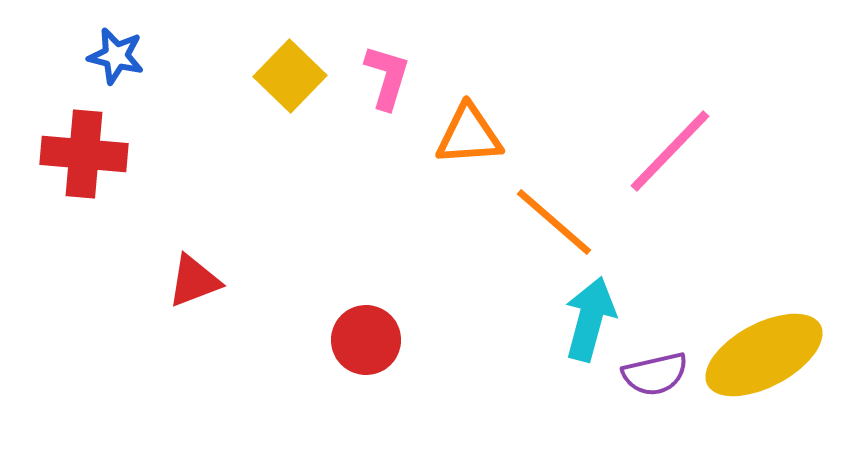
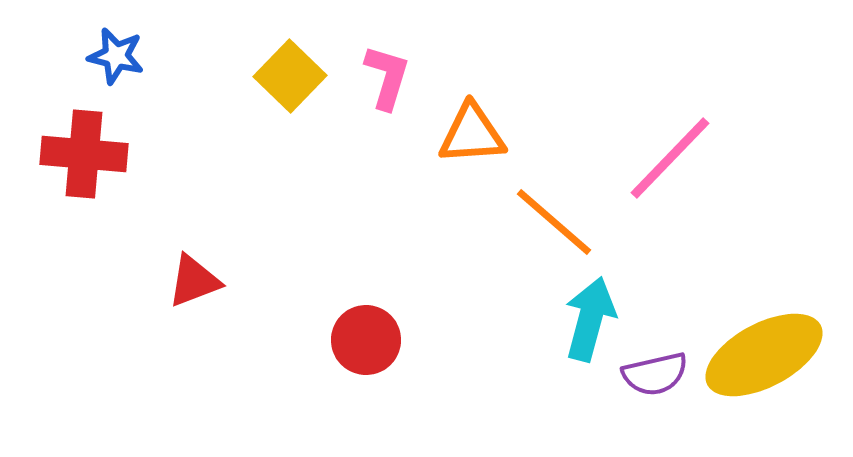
orange triangle: moved 3 px right, 1 px up
pink line: moved 7 px down
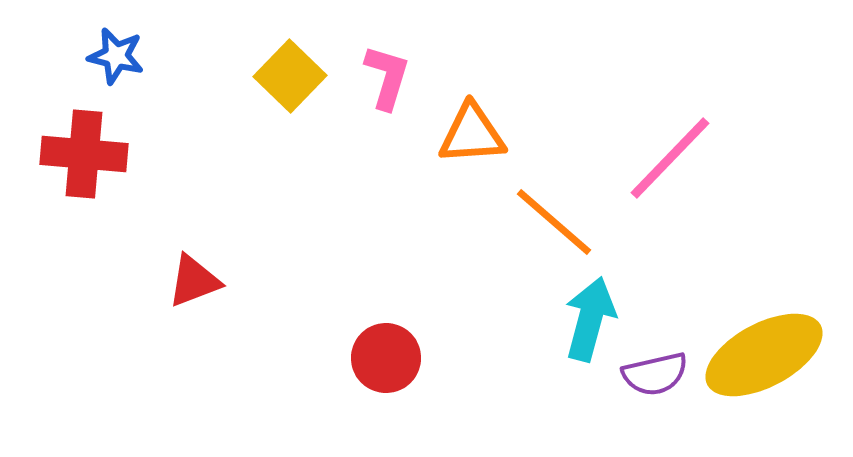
red circle: moved 20 px right, 18 px down
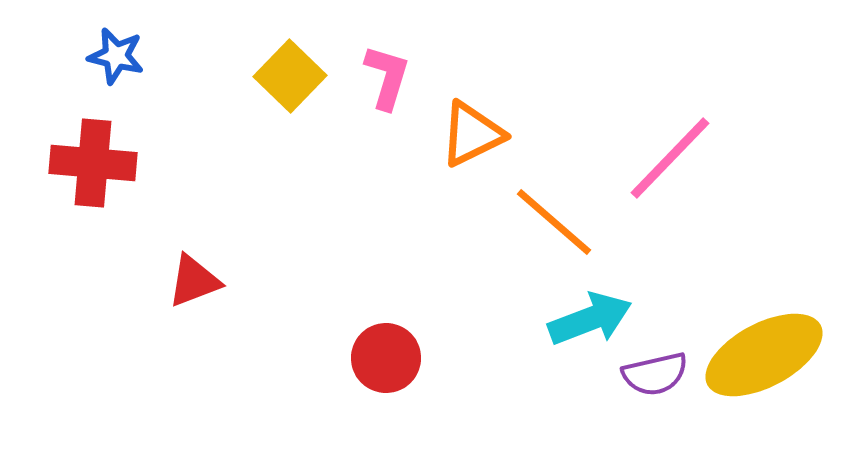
orange triangle: rotated 22 degrees counterclockwise
red cross: moved 9 px right, 9 px down
cyan arrow: rotated 54 degrees clockwise
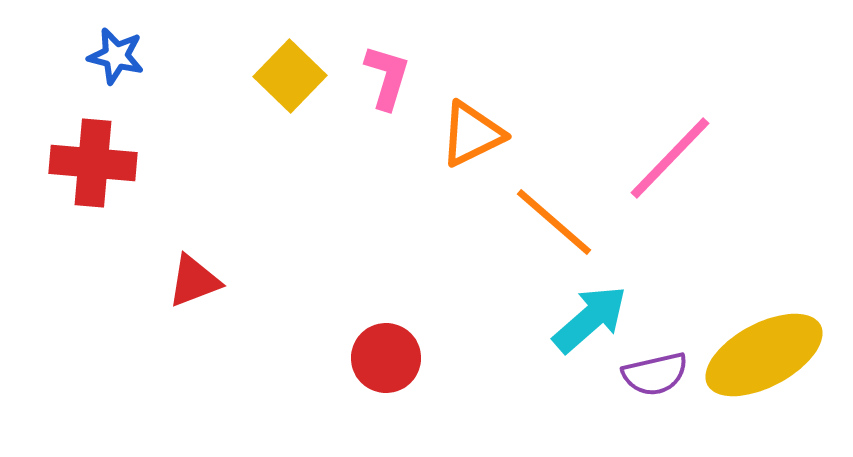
cyan arrow: rotated 20 degrees counterclockwise
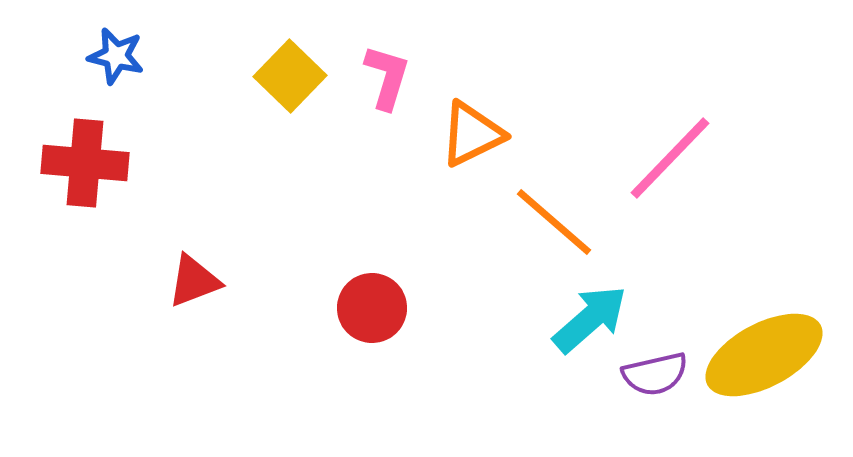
red cross: moved 8 px left
red circle: moved 14 px left, 50 px up
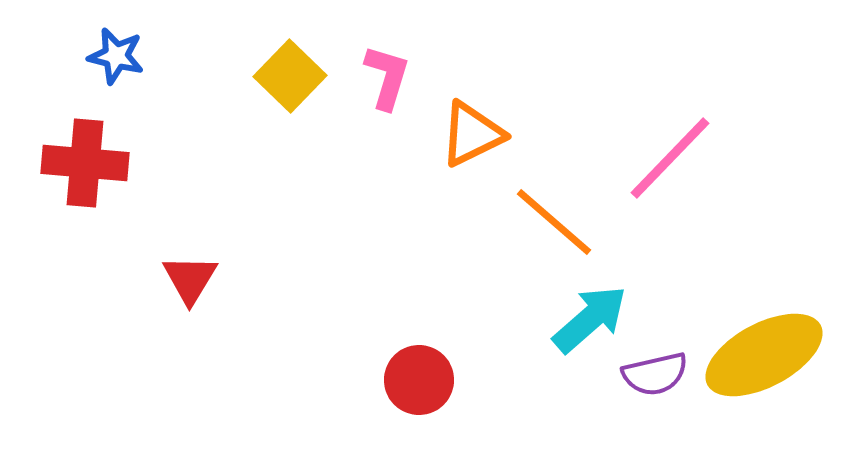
red triangle: moved 4 px left, 2 px up; rotated 38 degrees counterclockwise
red circle: moved 47 px right, 72 px down
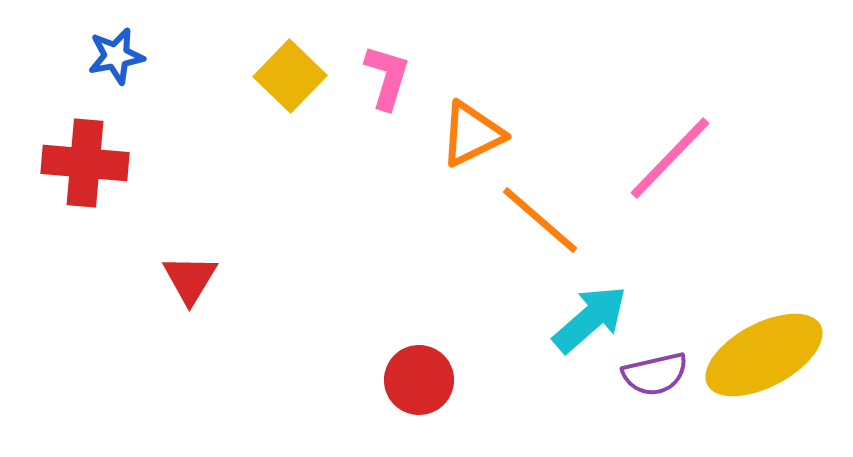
blue star: rotated 24 degrees counterclockwise
orange line: moved 14 px left, 2 px up
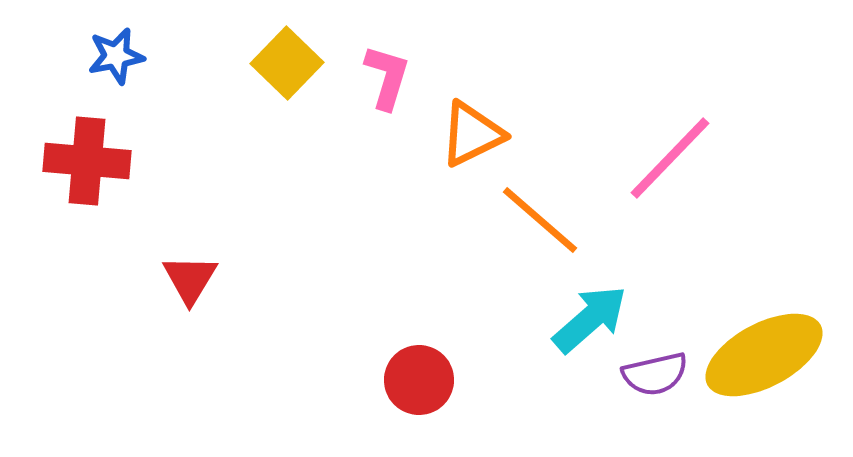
yellow square: moved 3 px left, 13 px up
red cross: moved 2 px right, 2 px up
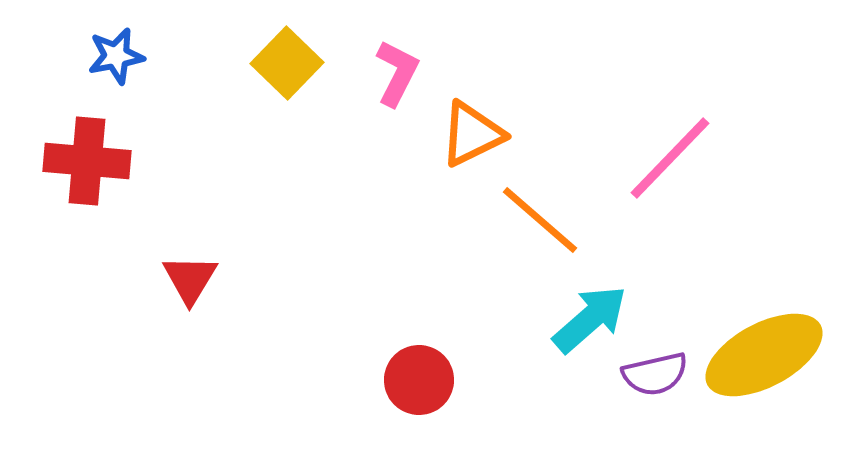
pink L-shape: moved 10 px right, 4 px up; rotated 10 degrees clockwise
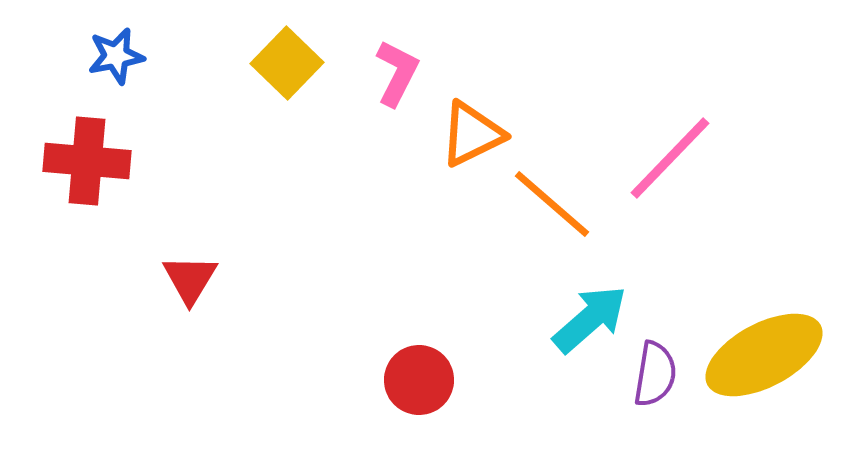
orange line: moved 12 px right, 16 px up
purple semicircle: rotated 68 degrees counterclockwise
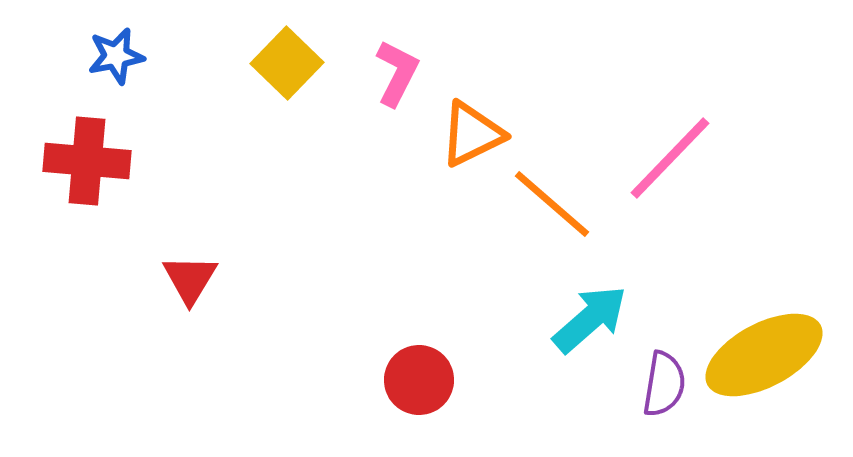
purple semicircle: moved 9 px right, 10 px down
